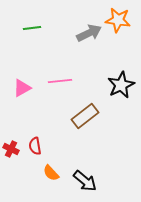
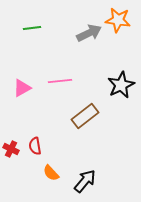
black arrow: rotated 90 degrees counterclockwise
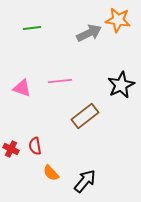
pink triangle: rotated 48 degrees clockwise
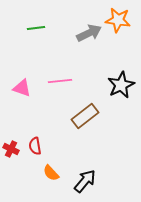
green line: moved 4 px right
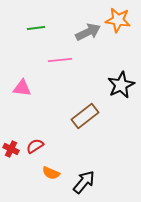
gray arrow: moved 1 px left, 1 px up
pink line: moved 21 px up
pink triangle: rotated 12 degrees counterclockwise
red semicircle: rotated 66 degrees clockwise
orange semicircle: rotated 24 degrees counterclockwise
black arrow: moved 1 px left, 1 px down
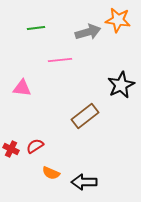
gray arrow: rotated 10 degrees clockwise
black arrow: rotated 130 degrees counterclockwise
